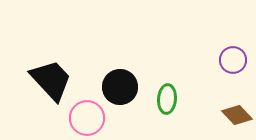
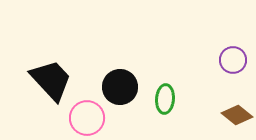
green ellipse: moved 2 px left
brown diamond: rotated 8 degrees counterclockwise
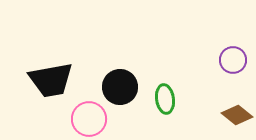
black trapezoid: rotated 123 degrees clockwise
green ellipse: rotated 12 degrees counterclockwise
pink circle: moved 2 px right, 1 px down
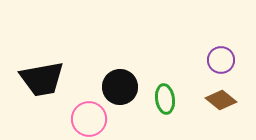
purple circle: moved 12 px left
black trapezoid: moved 9 px left, 1 px up
brown diamond: moved 16 px left, 15 px up
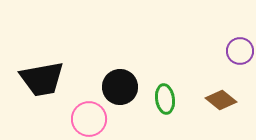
purple circle: moved 19 px right, 9 px up
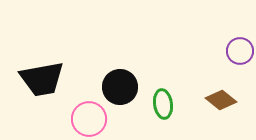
green ellipse: moved 2 px left, 5 px down
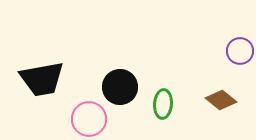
green ellipse: rotated 12 degrees clockwise
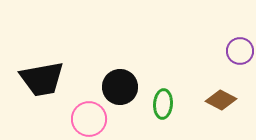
brown diamond: rotated 12 degrees counterclockwise
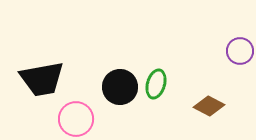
brown diamond: moved 12 px left, 6 px down
green ellipse: moved 7 px left, 20 px up; rotated 12 degrees clockwise
pink circle: moved 13 px left
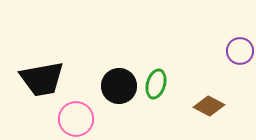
black circle: moved 1 px left, 1 px up
